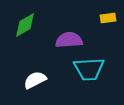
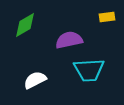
yellow rectangle: moved 1 px left, 1 px up
purple semicircle: rotated 8 degrees counterclockwise
cyan trapezoid: moved 1 px down
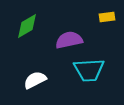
green diamond: moved 2 px right, 1 px down
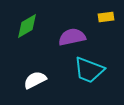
yellow rectangle: moved 1 px left
purple semicircle: moved 3 px right, 3 px up
cyan trapezoid: rotated 24 degrees clockwise
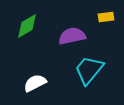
purple semicircle: moved 1 px up
cyan trapezoid: rotated 108 degrees clockwise
white semicircle: moved 3 px down
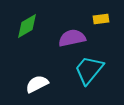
yellow rectangle: moved 5 px left, 2 px down
purple semicircle: moved 2 px down
white semicircle: moved 2 px right, 1 px down
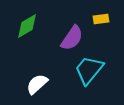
purple semicircle: rotated 136 degrees clockwise
white semicircle: rotated 15 degrees counterclockwise
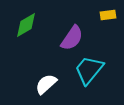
yellow rectangle: moved 7 px right, 4 px up
green diamond: moved 1 px left, 1 px up
white semicircle: moved 9 px right
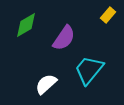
yellow rectangle: rotated 42 degrees counterclockwise
purple semicircle: moved 8 px left
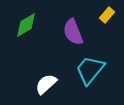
yellow rectangle: moved 1 px left
purple semicircle: moved 9 px right, 6 px up; rotated 124 degrees clockwise
cyan trapezoid: moved 1 px right
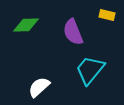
yellow rectangle: rotated 63 degrees clockwise
green diamond: rotated 28 degrees clockwise
white semicircle: moved 7 px left, 3 px down
